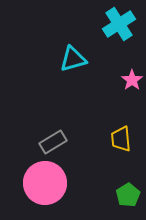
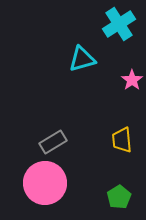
cyan triangle: moved 9 px right
yellow trapezoid: moved 1 px right, 1 px down
green pentagon: moved 9 px left, 2 px down
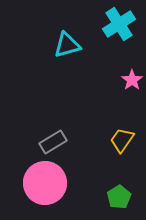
cyan triangle: moved 15 px left, 14 px up
yellow trapezoid: rotated 40 degrees clockwise
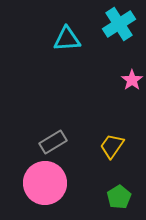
cyan triangle: moved 6 px up; rotated 12 degrees clockwise
yellow trapezoid: moved 10 px left, 6 px down
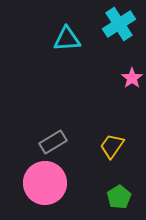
pink star: moved 2 px up
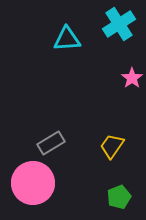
gray rectangle: moved 2 px left, 1 px down
pink circle: moved 12 px left
green pentagon: rotated 10 degrees clockwise
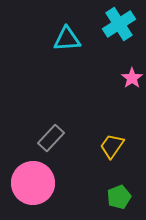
gray rectangle: moved 5 px up; rotated 16 degrees counterclockwise
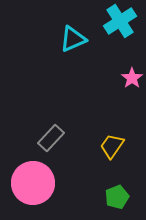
cyan cross: moved 1 px right, 3 px up
cyan triangle: moved 6 px right; rotated 20 degrees counterclockwise
green pentagon: moved 2 px left
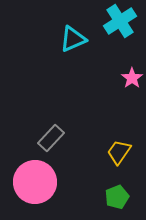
yellow trapezoid: moved 7 px right, 6 px down
pink circle: moved 2 px right, 1 px up
